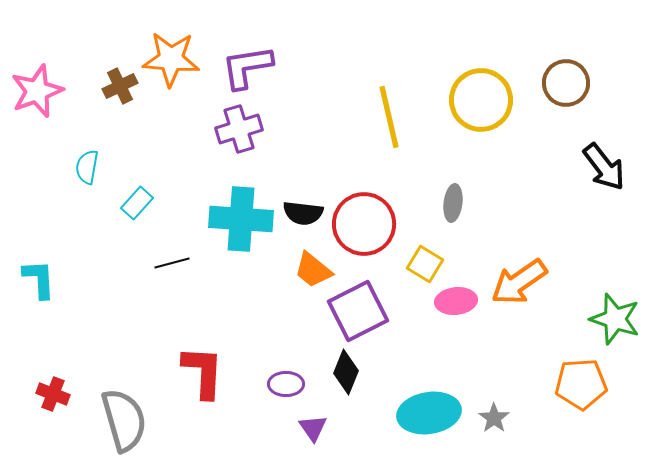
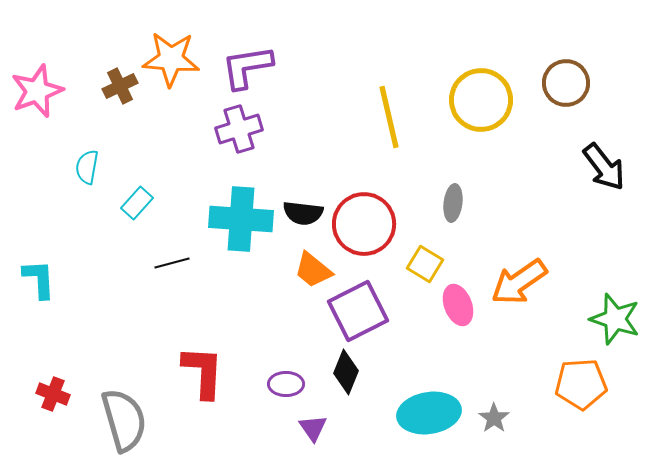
pink ellipse: moved 2 px right, 4 px down; rotated 75 degrees clockwise
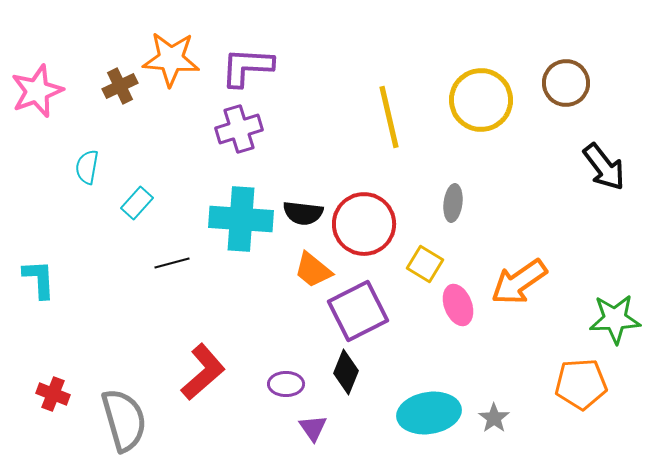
purple L-shape: rotated 12 degrees clockwise
green star: rotated 21 degrees counterclockwise
red L-shape: rotated 46 degrees clockwise
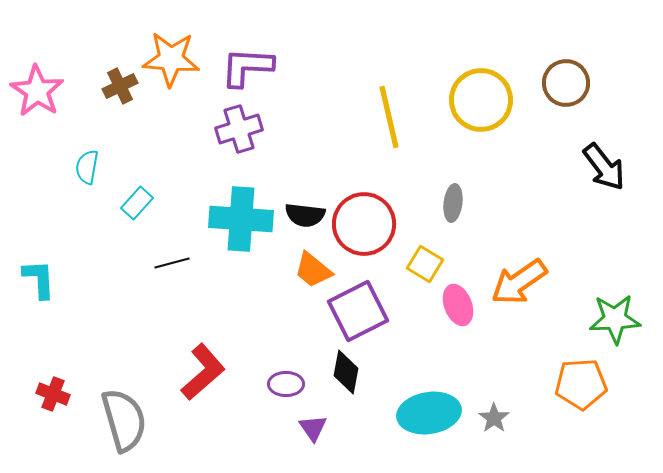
pink star: rotated 18 degrees counterclockwise
black semicircle: moved 2 px right, 2 px down
black diamond: rotated 12 degrees counterclockwise
